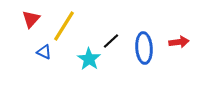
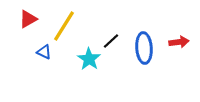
red triangle: moved 3 px left; rotated 18 degrees clockwise
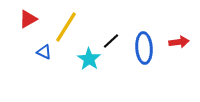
yellow line: moved 2 px right, 1 px down
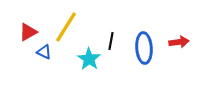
red triangle: moved 13 px down
black line: rotated 36 degrees counterclockwise
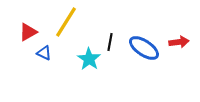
yellow line: moved 5 px up
black line: moved 1 px left, 1 px down
blue ellipse: rotated 52 degrees counterclockwise
blue triangle: moved 1 px down
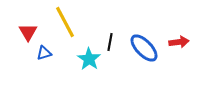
yellow line: moved 1 px left; rotated 60 degrees counterclockwise
red triangle: rotated 30 degrees counterclockwise
blue ellipse: rotated 12 degrees clockwise
blue triangle: rotated 42 degrees counterclockwise
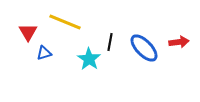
yellow line: rotated 40 degrees counterclockwise
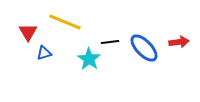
black line: rotated 72 degrees clockwise
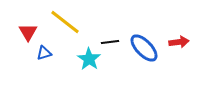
yellow line: rotated 16 degrees clockwise
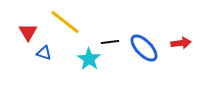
red arrow: moved 2 px right, 1 px down
blue triangle: rotated 35 degrees clockwise
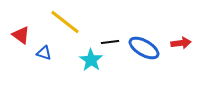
red triangle: moved 7 px left, 3 px down; rotated 24 degrees counterclockwise
blue ellipse: rotated 16 degrees counterclockwise
cyan star: moved 2 px right, 1 px down
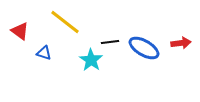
red triangle: moved 1 px left, 4 px up
